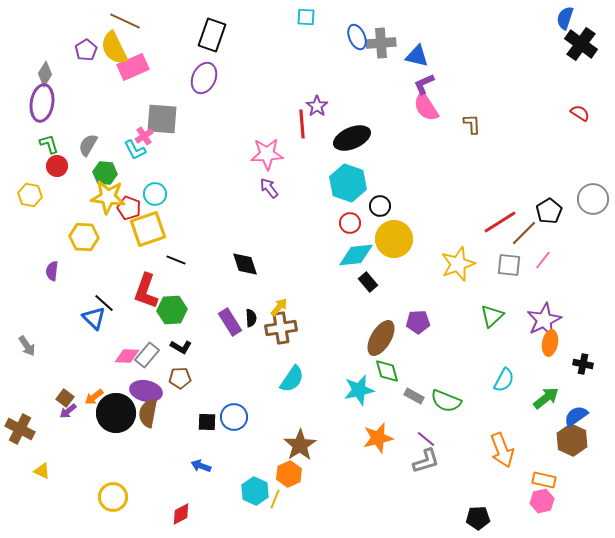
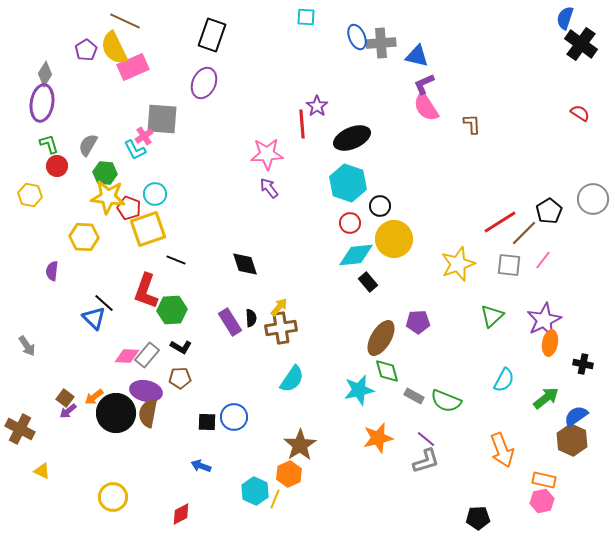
purple ellipse at (204, 78): moved 5 px down
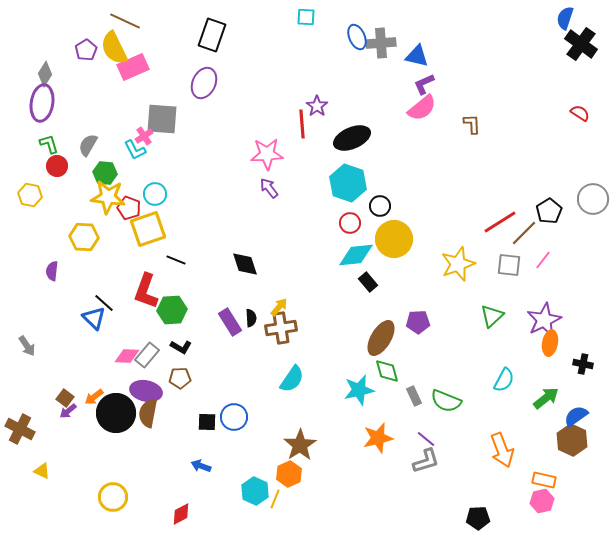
pink semicircle at (426, 107): moved 4 px left, 1 px down; rotated 96 degrees counterclockwise
gray rectangle at (414, 396): rotated 36 degrees clockwise
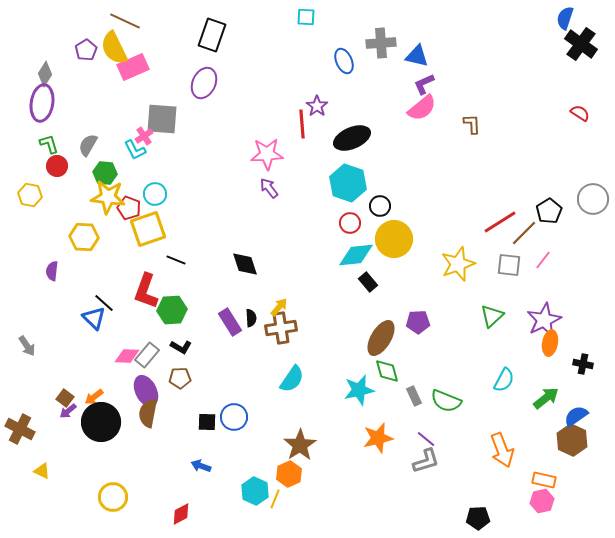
blue ellipse at (357, 37): moved 13 px left, 24 px down
purple ellipse at (146, 391): rotated 52 degrees clockwise
black circle at (116, 413): moved 15 px left, 9 px down
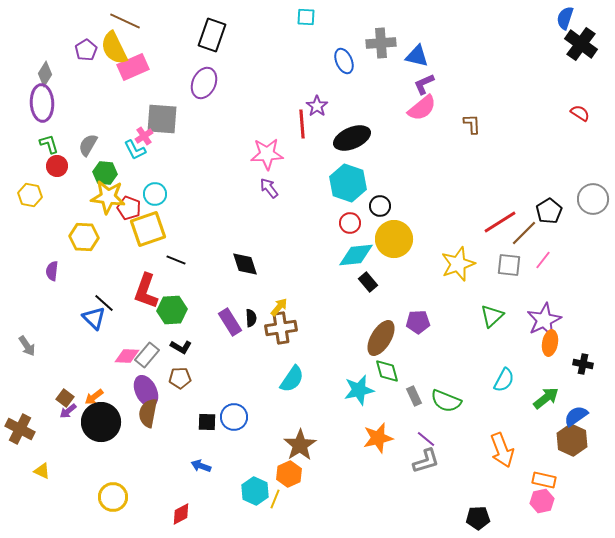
purple ellipse at (42, 103): rotated 12 degrees counterclockwise
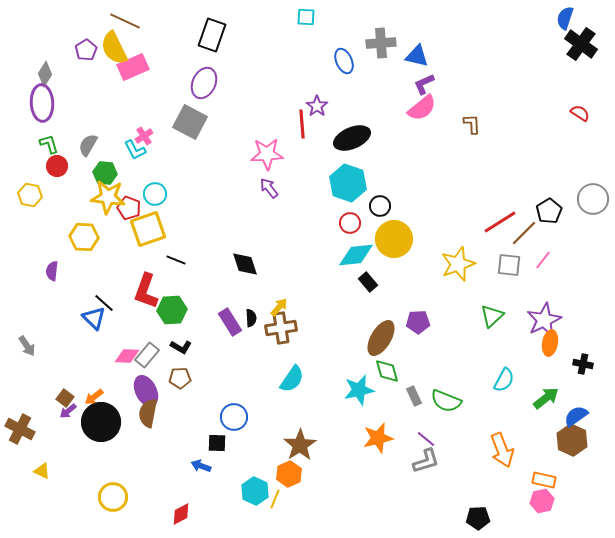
gray square at (162, 119): moved 28 px right, 3 px down; rotated 24 degrees clockwise
black square at (207, 422): moved 10 px right, 21 px down
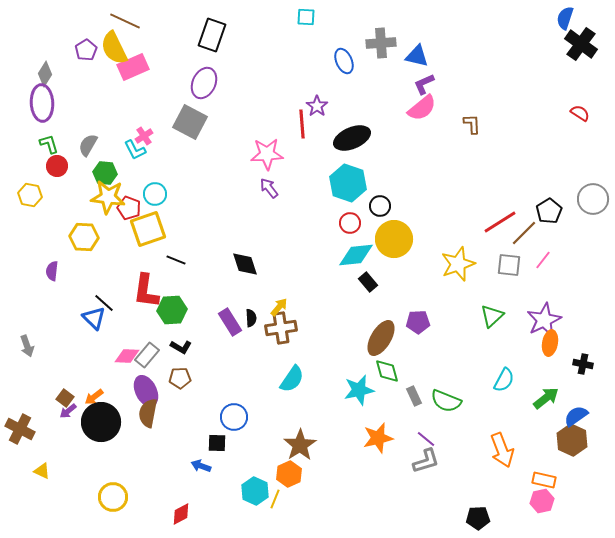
red L-shape at (146, 291): rotated 12 degrees counterclockwise
gray arrow at (27, 346): rotated 15 degrees clockwise
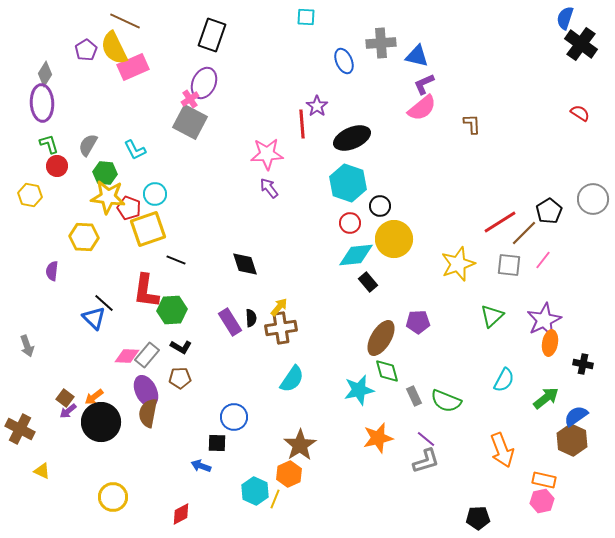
pink cross at (144, 136): moved 46 px right, 37 px up
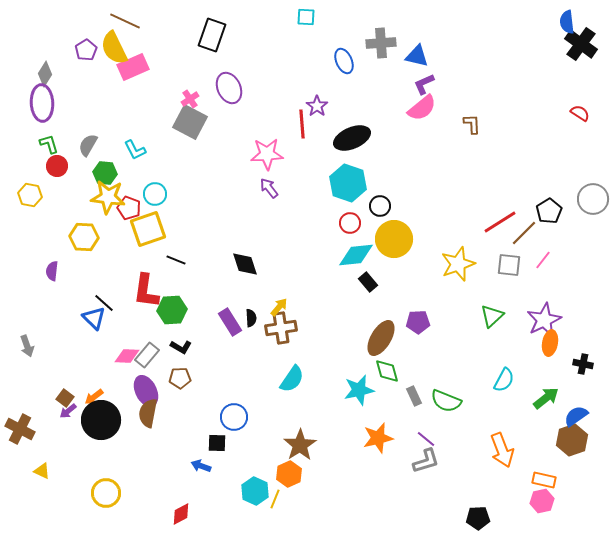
blue semicircle at (565, 18): moved 2 px right, 4 px down; rotated 25 degrees counterclockwise
purple ellipse at (204, 83): moved 25 px right, 5 px down; rotated 48 degrees counterclockwise
black circle at (101, 422): moved 2 px up
brown hexagon at (572, 440): rotated 16 degrees clockwise
yellow circle at (113, 497): moved 7 px left, 4 px up
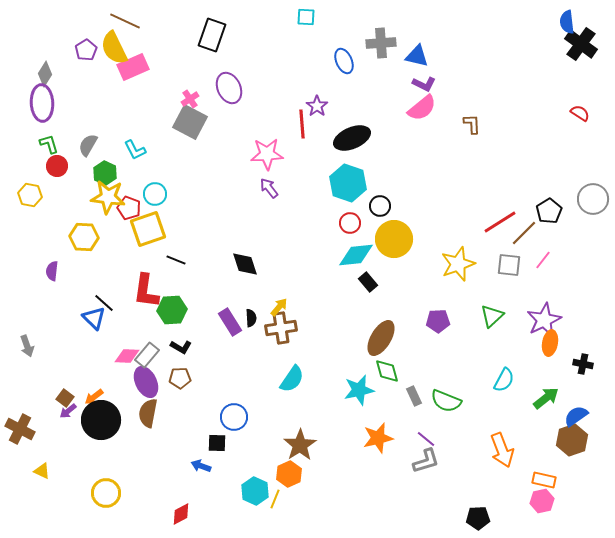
purple L-shape at (424, 84): rotated 130 degrees counterclockwise
green hexagon at (105, 173): rotated 20 degrees clockwise
purple pentagon at (418, 322): moved 20 px right, 1 px up
purple ellipse at (146, 391): moved 9 px up
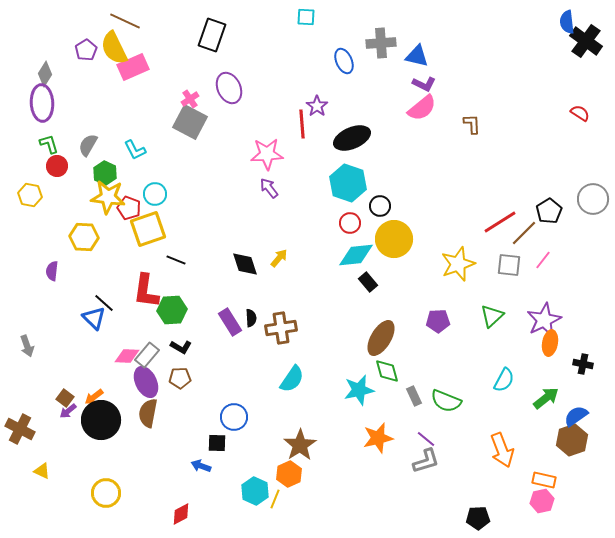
black cross at (581, 44): moved 5 px right, 3 px up
yellow arrow at (279, 307): moved 49 px up
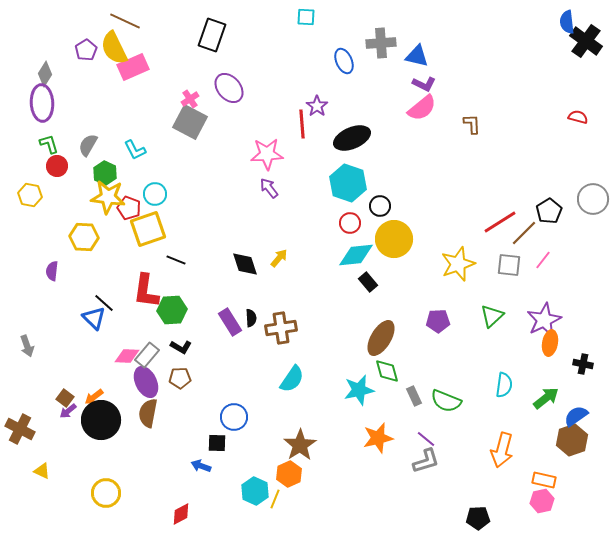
purple ellipse at (229, 88): rotated 16 degrees counterclockwise
red semicircle at (580, 113): moved 2 px left, 4 px down; rotated 18 degrees counterclockwise
cyan semicircle at (504, 380): moved 5 px down; rotated 20 degrees counterclockwise
orange arrow at (502, 450): rotated 36 degrees clockwise
